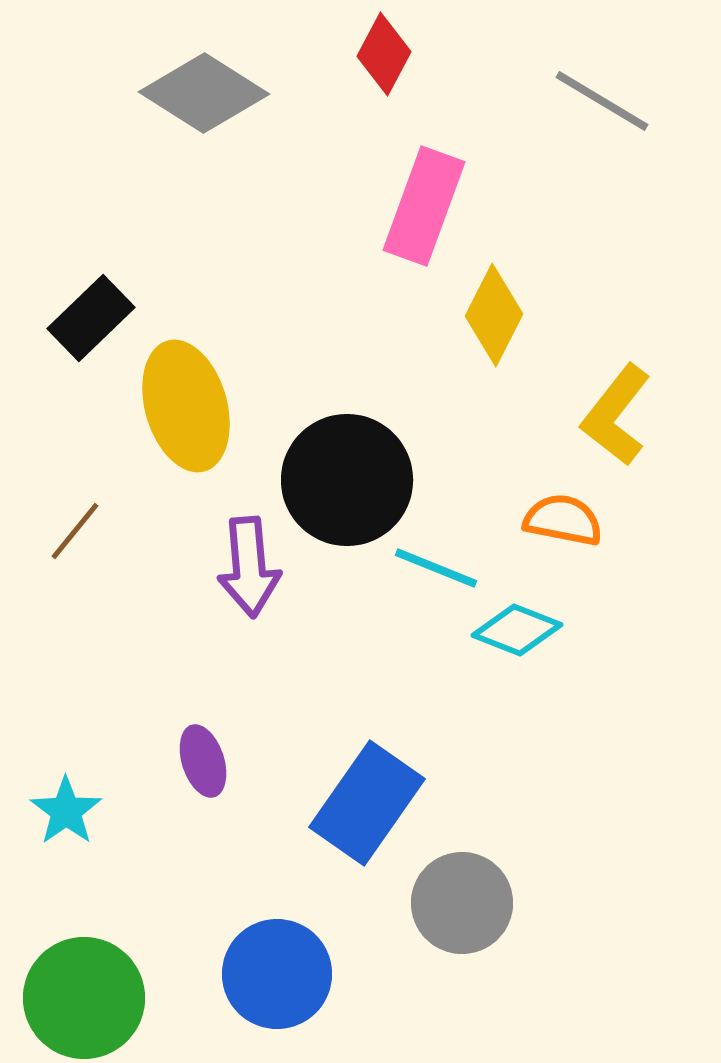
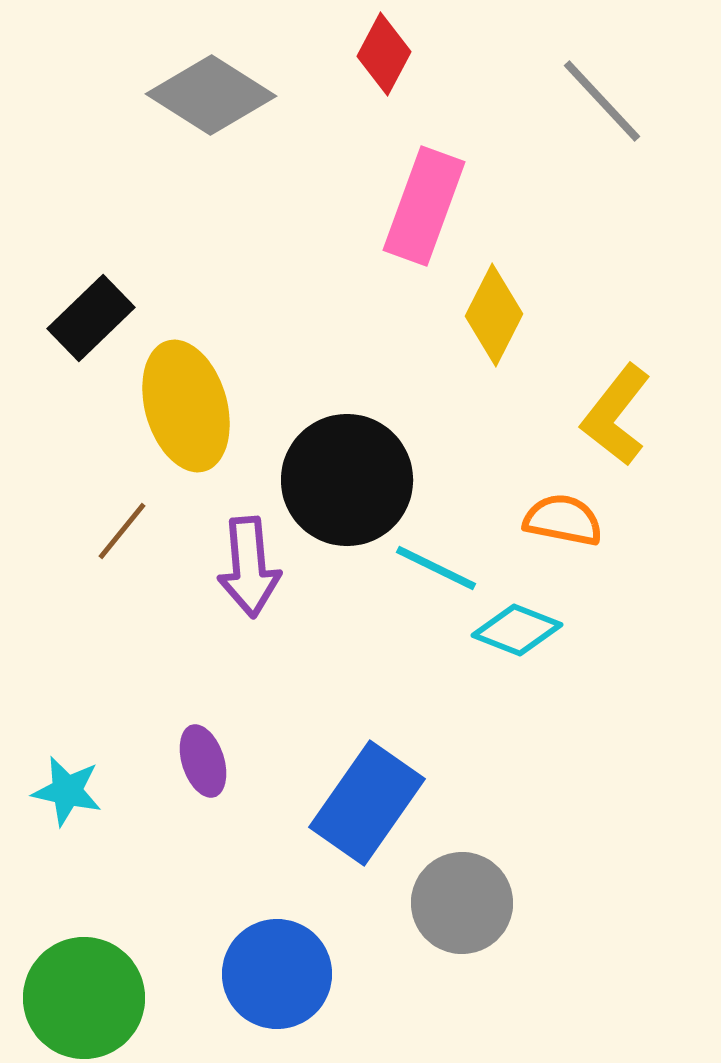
gray diamond: moved 7 px right, 2 px down
gray line: rotated 16 degrees clockwise
brown line: moved 47 px right
cyan line: rotated 4 degrees clockwise
cyan star: moved 1 px right, 20 px up; rotated 24 degrees counterclockwise
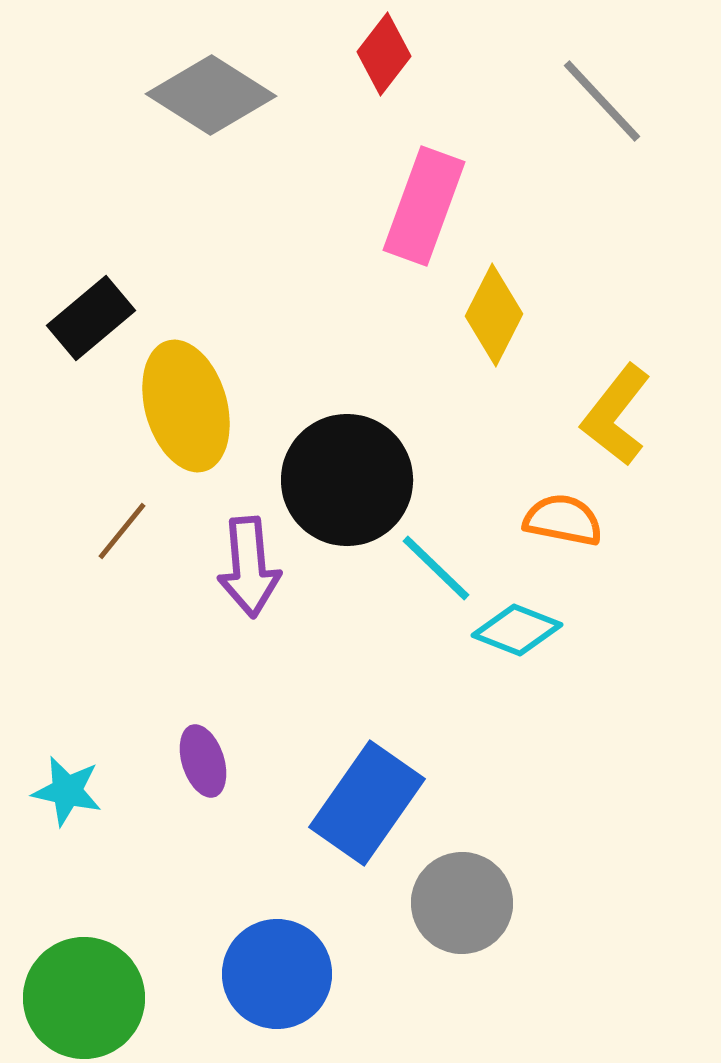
red diamond: rotated 10 degrees clockwise
black rectangle: rotated 4 degrees clockwise
cyan line: rotated 18 degrees clockwise
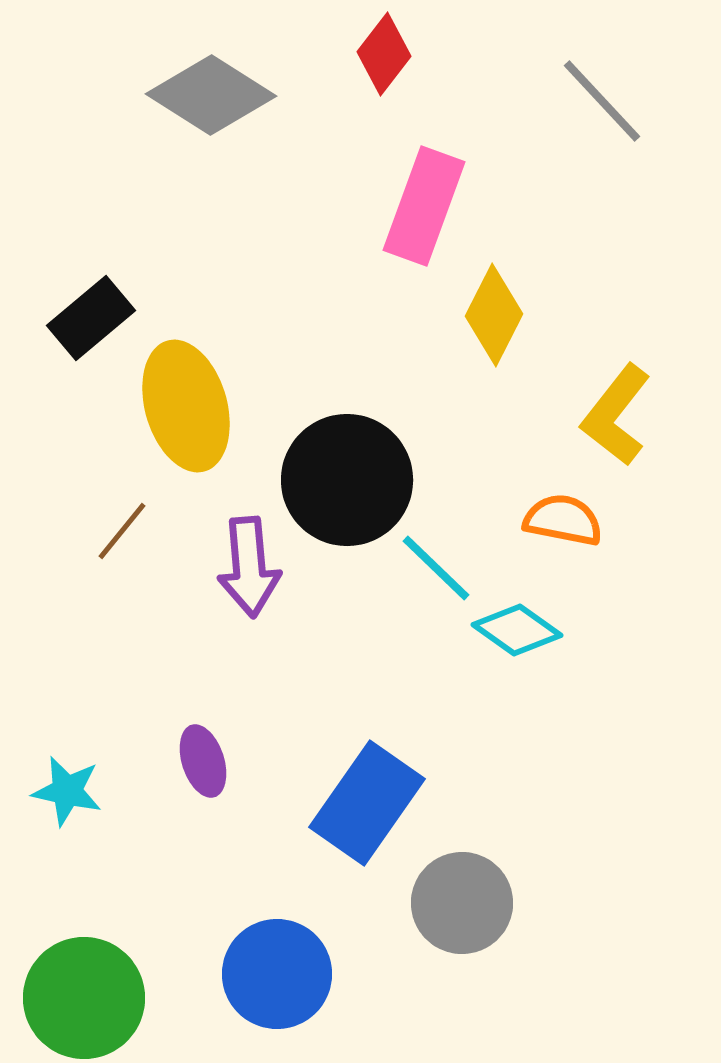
cyan diamond: rotated 14 degrees clockwise
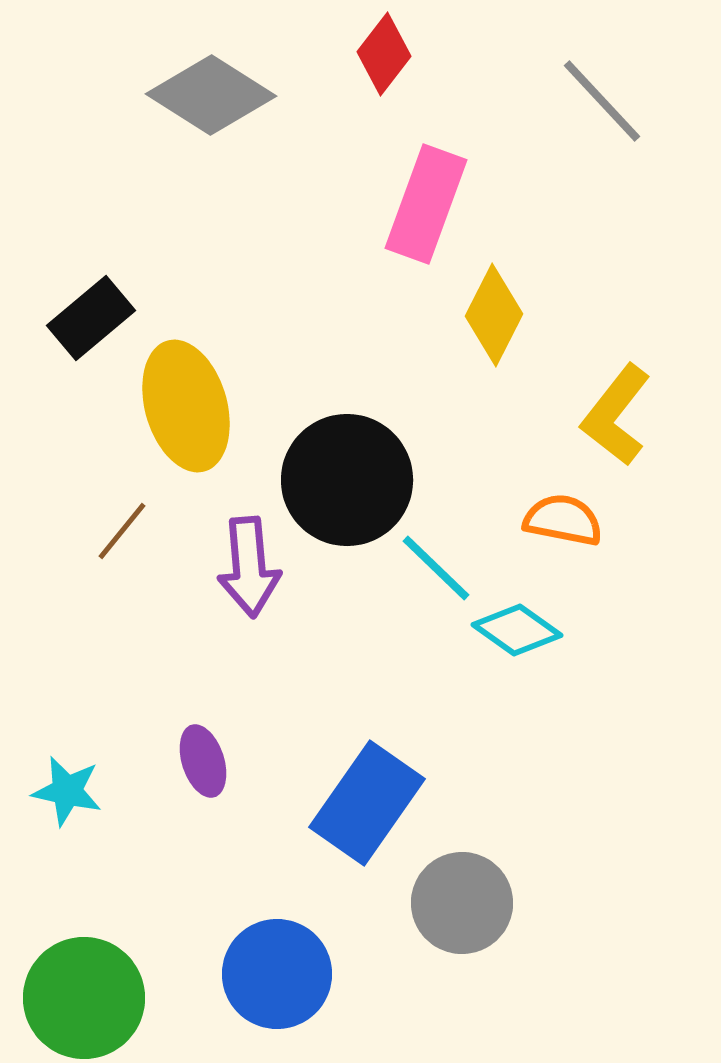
pink rectangle: moved 2 px right, 2 px up
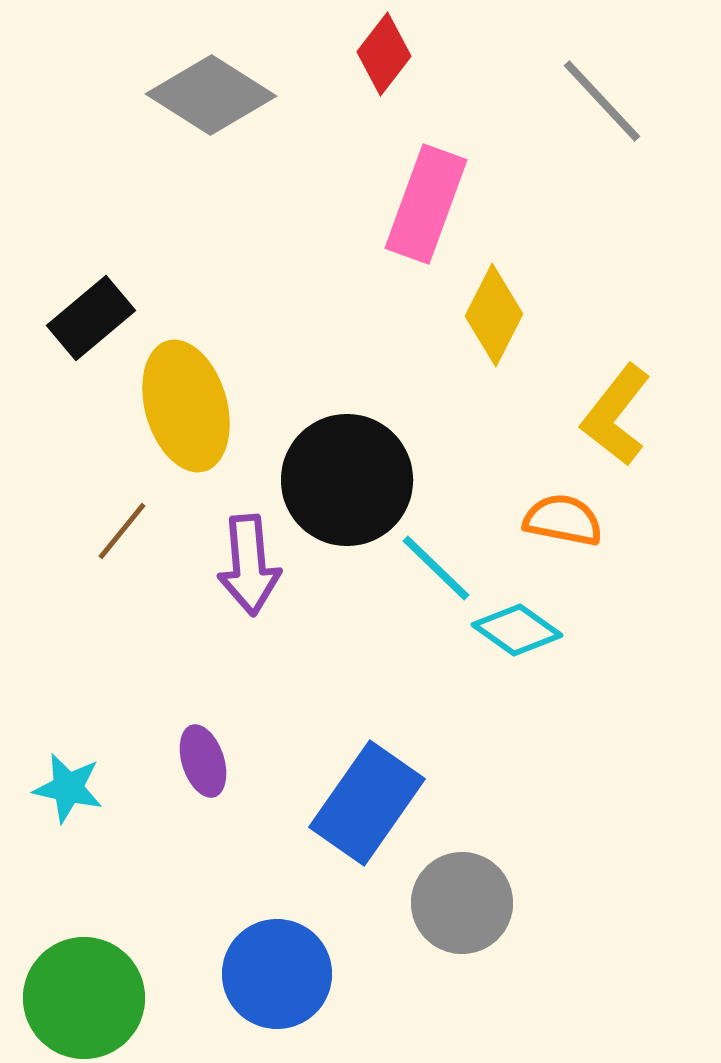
purple arrow: moved 2 px up
cyan star: moved 1 px right, 3 px up
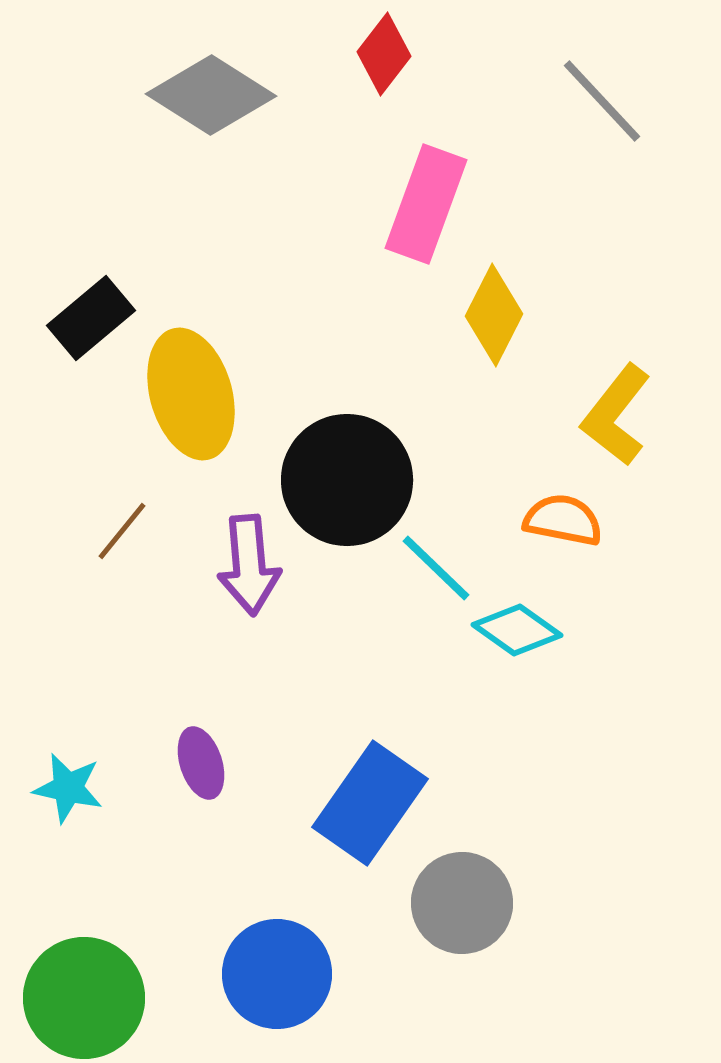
yellow ellipse: moved 5 px right, 12 px up
purple ellipse: moved 2 px left, 2 px down
blue rectangle: moved 3 px right
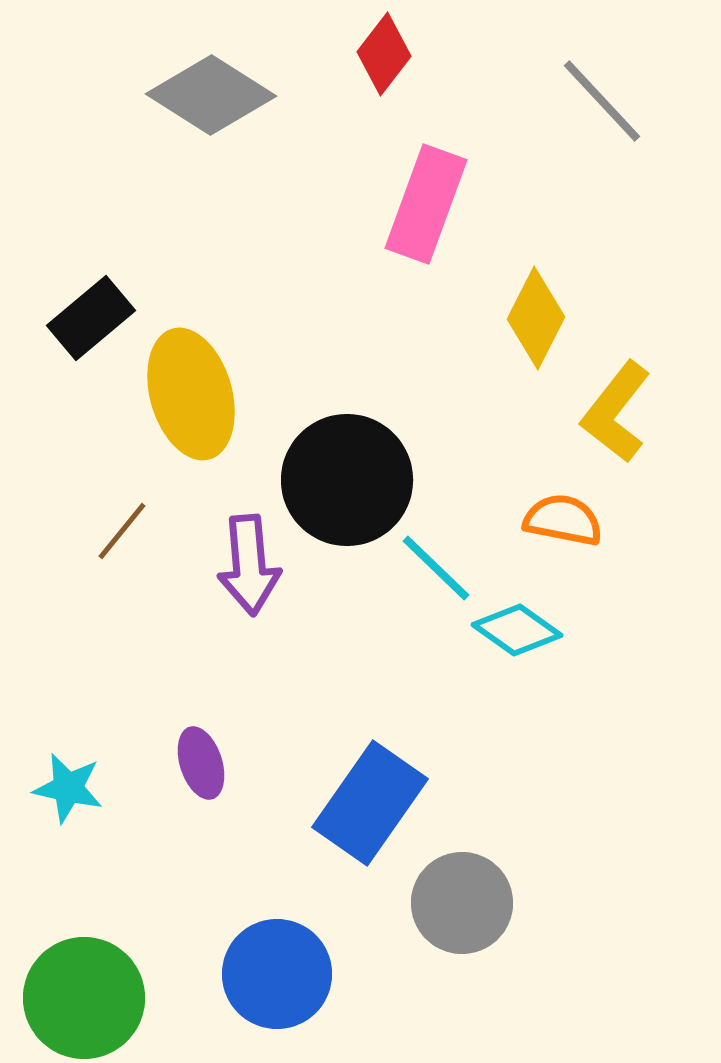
yellow diamond: moved 42 px right, 3 px down
yellow L-shape: moved 3 px up
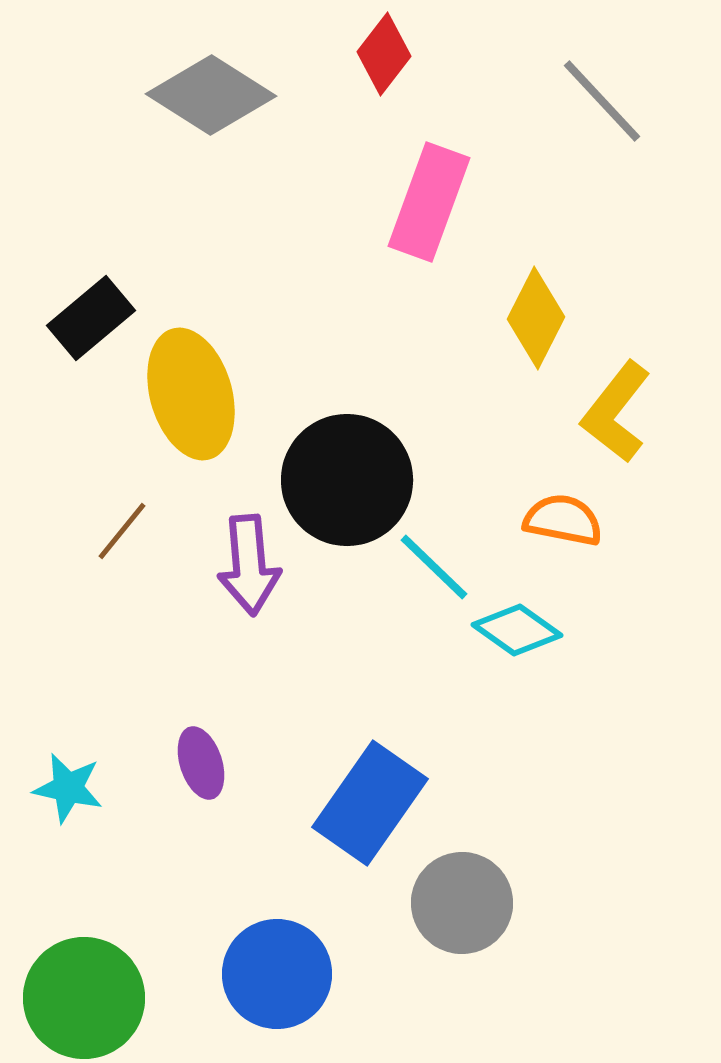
pink rectangle: moved 3 px right, 2 px up
cyan line: moved 2 px left, 1 px up
